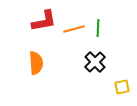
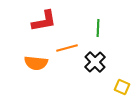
orange line: moved 7 px left, 19 px down
orange semicircle: rotated 100 degrees clockwise
yellow square: rotated 35 degrees clockwise
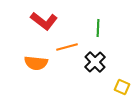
red L-shape: rotated 48 degrees clockwise
orange line: moved 1 px up
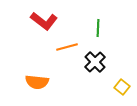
orange semicircle: moved 1 px right, 19 px down
yellow square: rotated 14 degrees clockwise
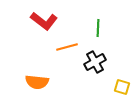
black cross: rotated 15 degrees clockwise
yellow square: rotated 21 degrees counterclockwise
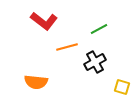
green line: moved 1 px right, 1 px down; rotated 60 degrees clockwise
orange semicircle: moved 1 px left
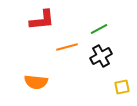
red L-shape: moved 2 px left, 1 px up; rotated 44 degrees counterclockwise
black cross: moved 6 px right, 6 px up
yellow square: rotated 28 degrees counterclockwise
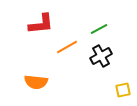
red L-shape: moved 1 px left, 4 px down
orange line: rotated 15 degrees counterclockwise
yellow square: moved 1 px right, 3 px down
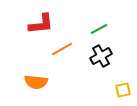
orange line: moved 5 px left, 2 px down
